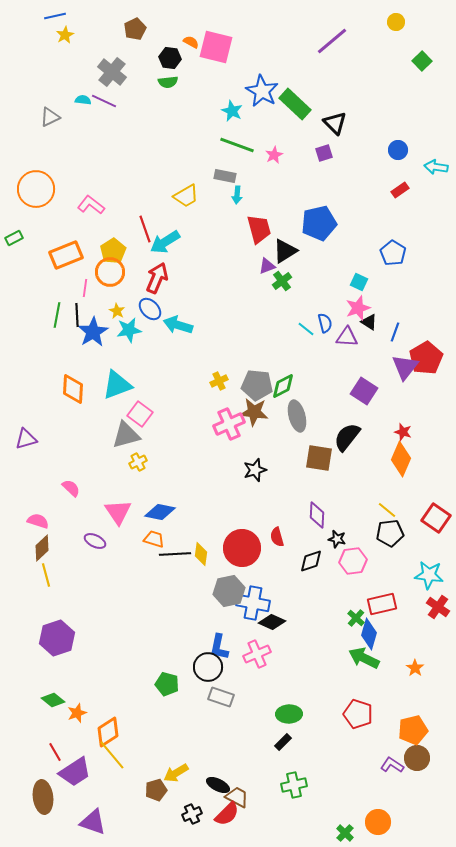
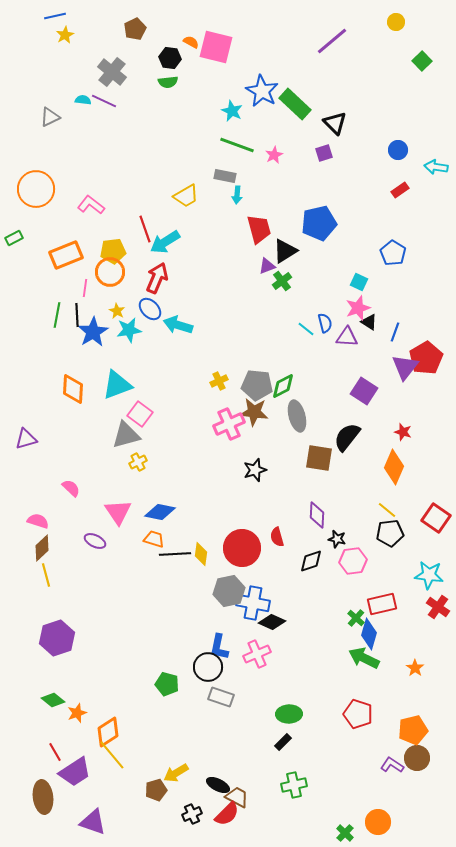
yellow pentagon at (113, 251): rotated 25 degrees clockwise
orange diamond at (401, 459): moved 7 px left, 8 px down
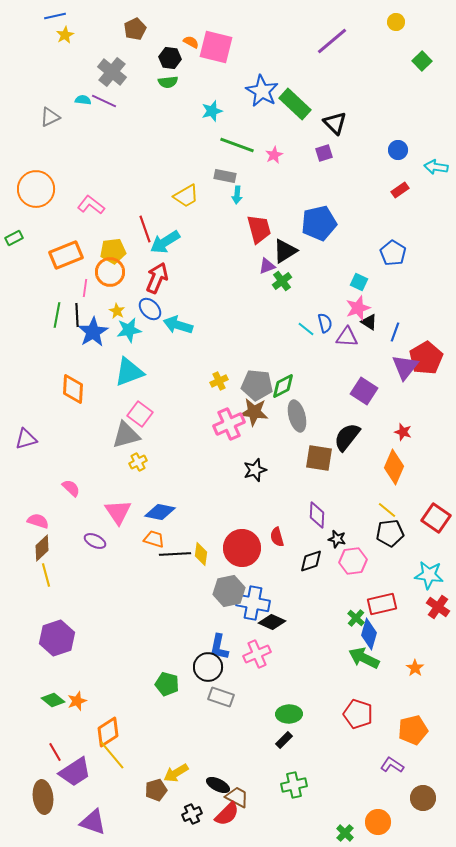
cyan star at (232, 111): moved 20 px left; rotated 30 degrees clockwise
cyan triangle at (117, 385): moved 12 px right, 13 px up
orange star at (77, 713): moved 12 px up
black rectangle at (283, 742): moved 1 px right, 2 px up
brown circle at (417, 758): moved 6 px right, 40 px down
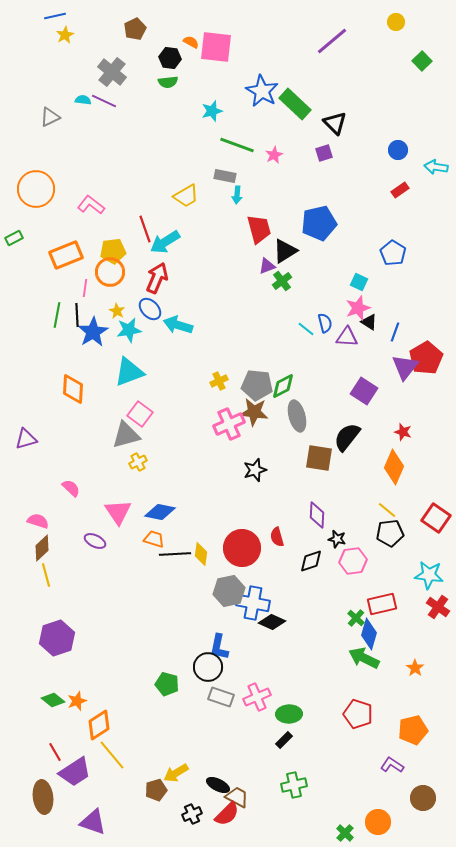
pink square at (216, 47): rotated 8 degrees counterclockwise
pink cross at (257, 654): moved 43 px down
orange diamond at (108, 732): moved 9 px left, 7 px up
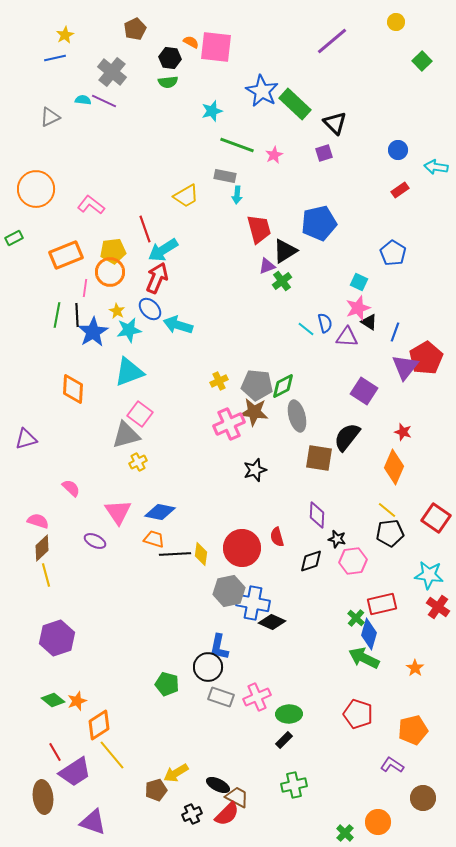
blue line at (55, 16): moved 42 px down
cyan arrow at (165, 242): moved 2 px left, 8 px down
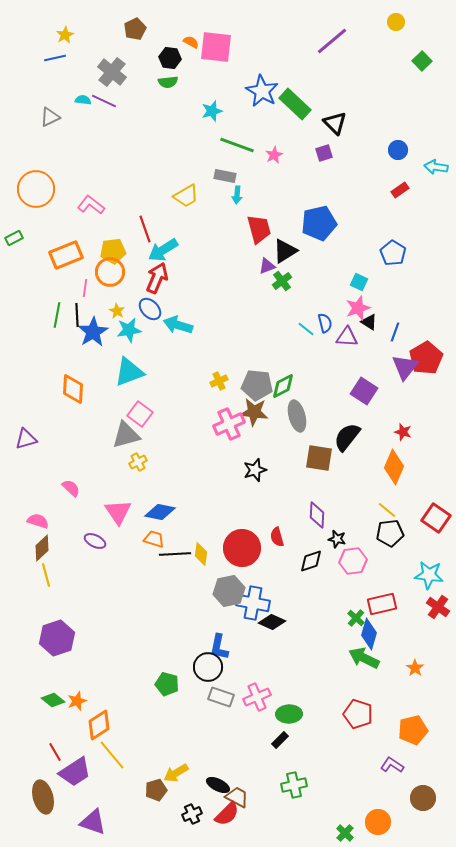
black rectangle at (284, 740): moved 4 px left
brown ellipse at (43, 797): rotated 8 degrees counterclockwise
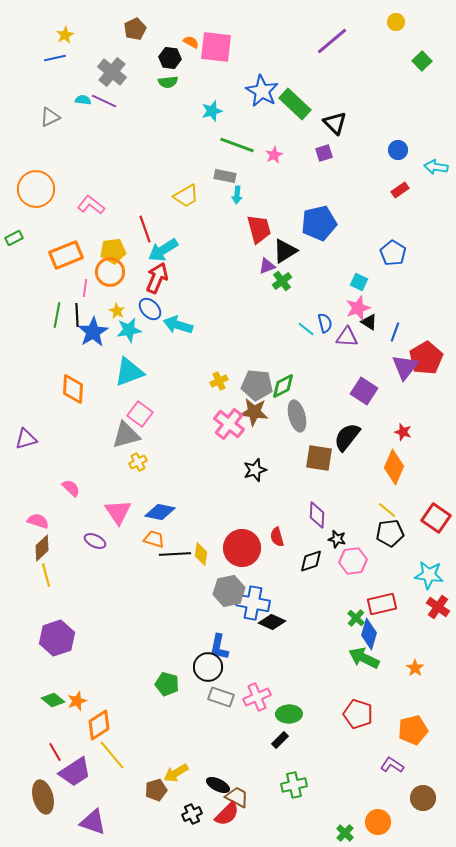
pink cross at (229, 424): rotated 28 degrees counterclockwise
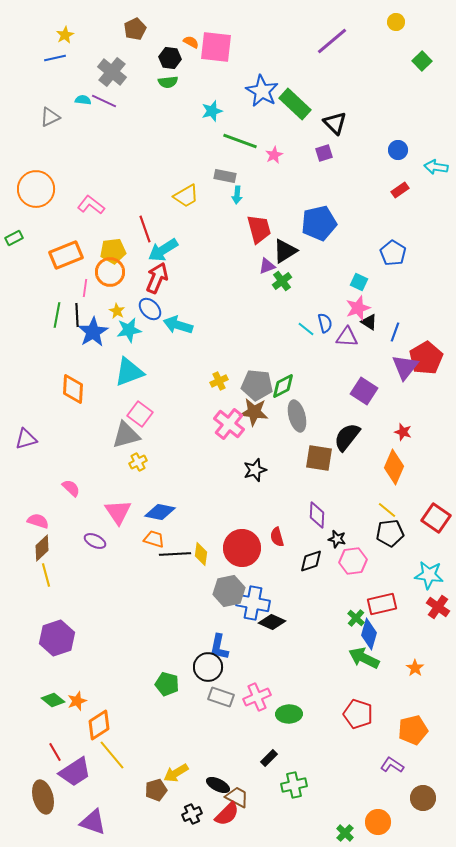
green line at (237, 145): moved 3 px right, 4 px up
black rectangle at (280, 740): moved 11 px left, 18 px down
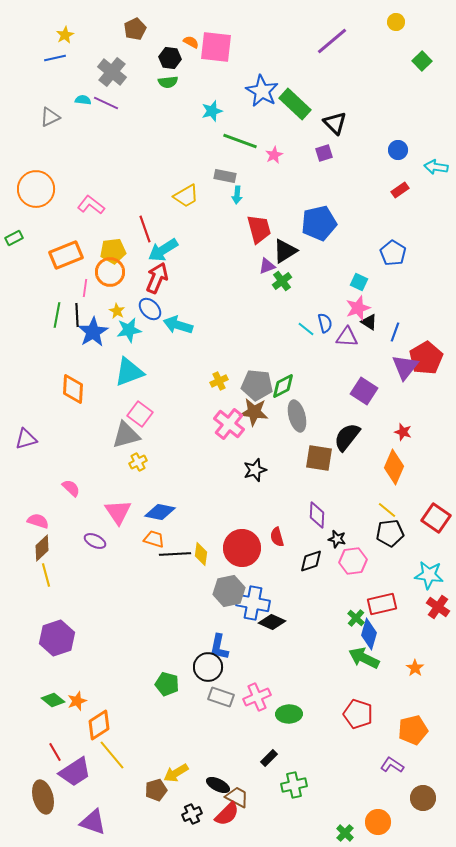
purple line at (104, 101): moved 2 px right, 2 px down
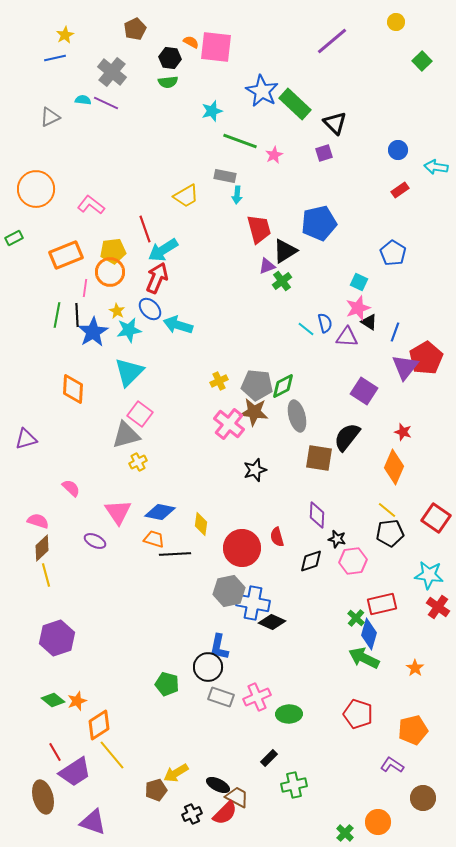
cyan triangle at (129, 372): rotated 24 degrees counterclockwise
yellow diamond at (201, 554): moved 30 px up
red semicircle at (227, 814): moved 2 px left, 1 px up
